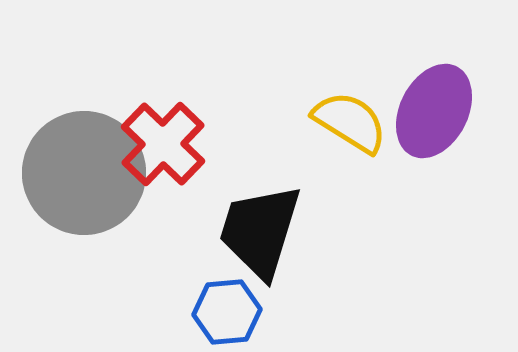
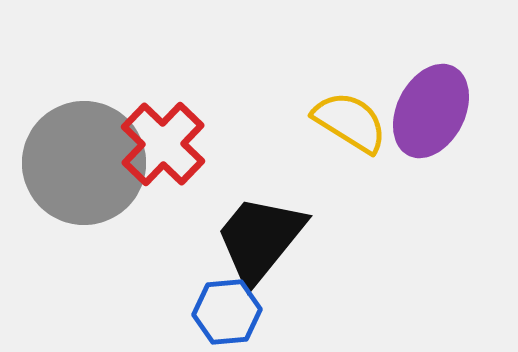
purple ellipse: moved 3 px left
gray circle: moved 10 px up
black trapezoid: moved 8 px down; rotated 22 degrees clockwise
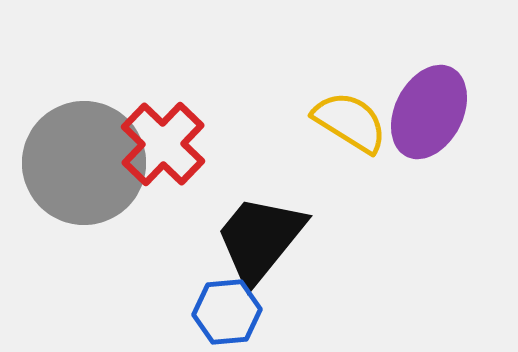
purple ellipse: moved 2 px left, 1 px down
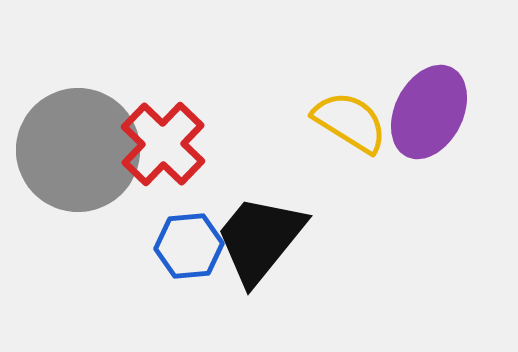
gray circle: moved 6 px left, 13 px up
blue hexagon: moved 38 px left, 66 px up
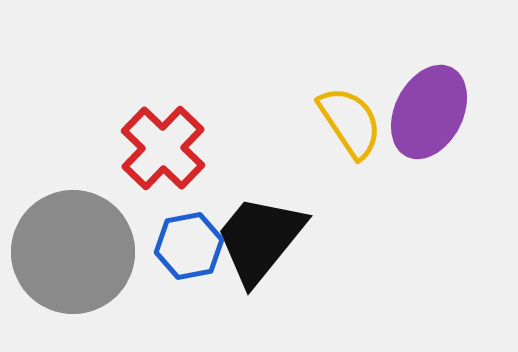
yellow semicircle: rotated 24 degrees clockwise
red cross: moved 4 px down
gray circle: moved 5 px left, 102 px down
blue hexagon: rotated 6 degrees counterclockwise
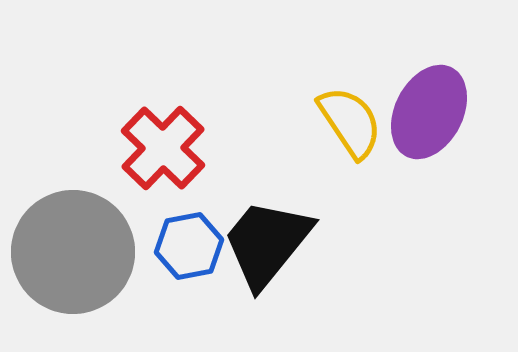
black trapezoid: moved 7 px right, 4 px down
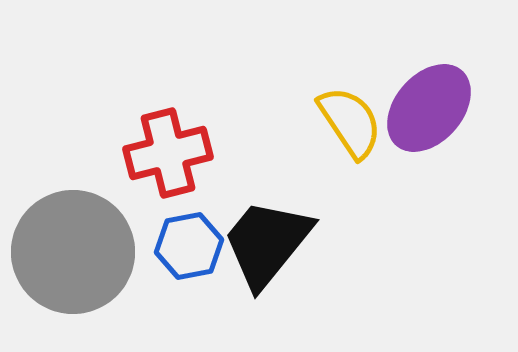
purple ellipse: moved 4 px up; rotated 14 degrees clockwise
red cross: moved 5 px right, 5 px down; rotated 32 degrees clockwise
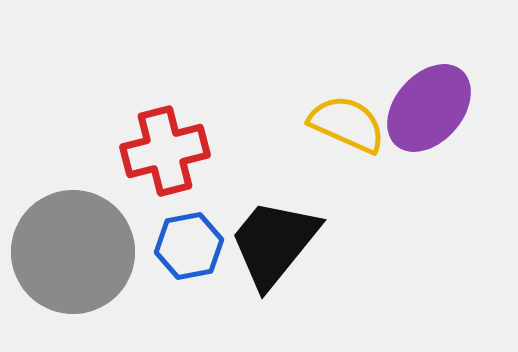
yellow semicircle: moved 3 px left, 2 px down; rotated 32 degrees counterclockwise
red cross: moved 3 px left, 2 px up
black trapezoid: moved 7 px right
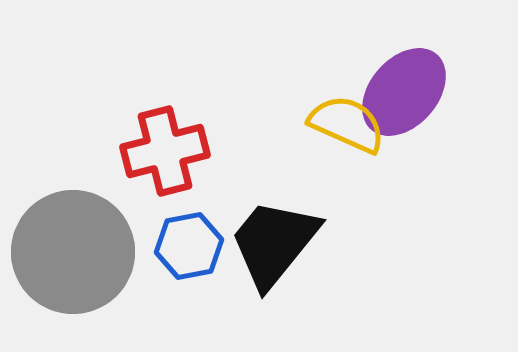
purple ellipse: moved 25 px left, 16 px up
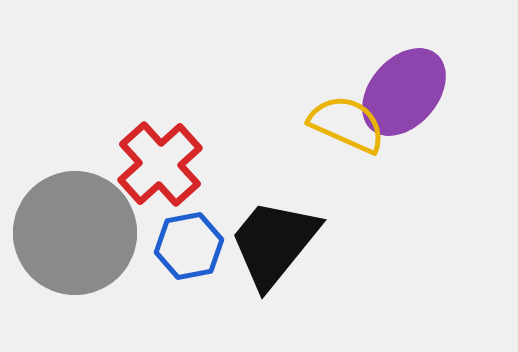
red cross: moved 5 px left, 13 px down; rotated 28 degrees counterclockwise
gray circle: moved 2 px right, 19 px up
